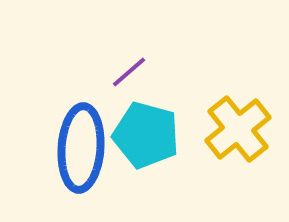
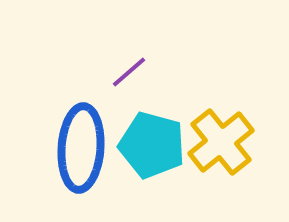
yellow cross: moved 17 px left, 13 px down
cyan pentagon: moved 6 px right, 10 px down
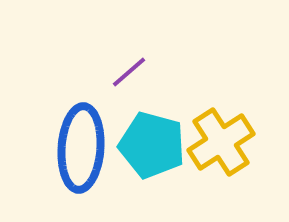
yellow cross: rotated 6 degrees clockwise
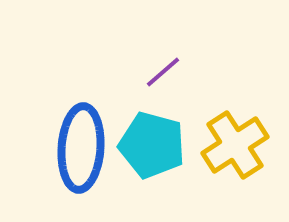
purple line: moved 34 px right
yellow cross: moved 14 px right, 3 px down
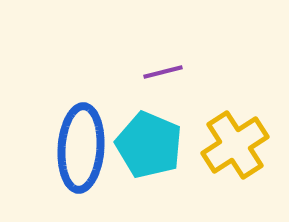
purple line: rotated 27 degrees clockwise
cyan pentagon: moved 3 px left; rotated 8 degrees clockwise
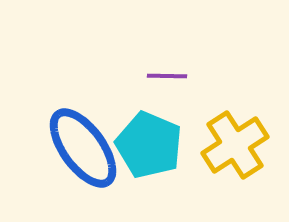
purple line: moved 4 px right, 4 px down; rotated 15 degrees clockwise
blue ellipse: moved 2 px right; rotated 40 degrees counterclockwise
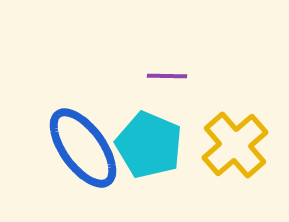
yellow cross: rotated 8 degrees counterclockwise
